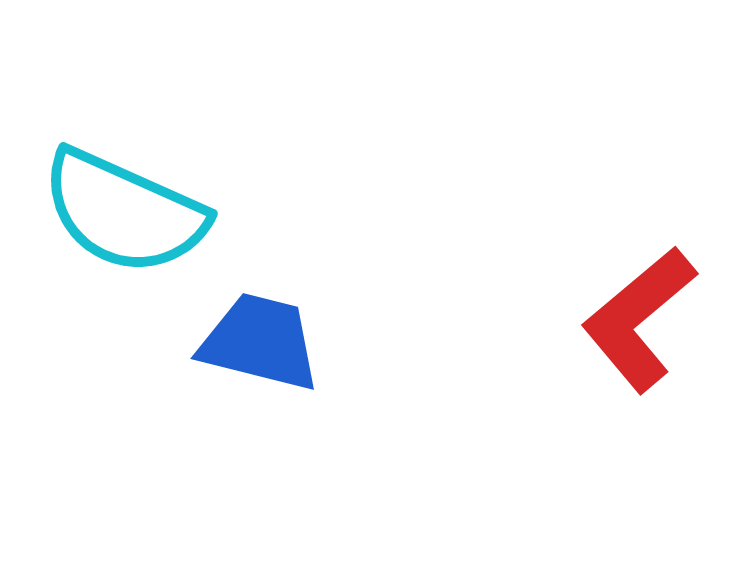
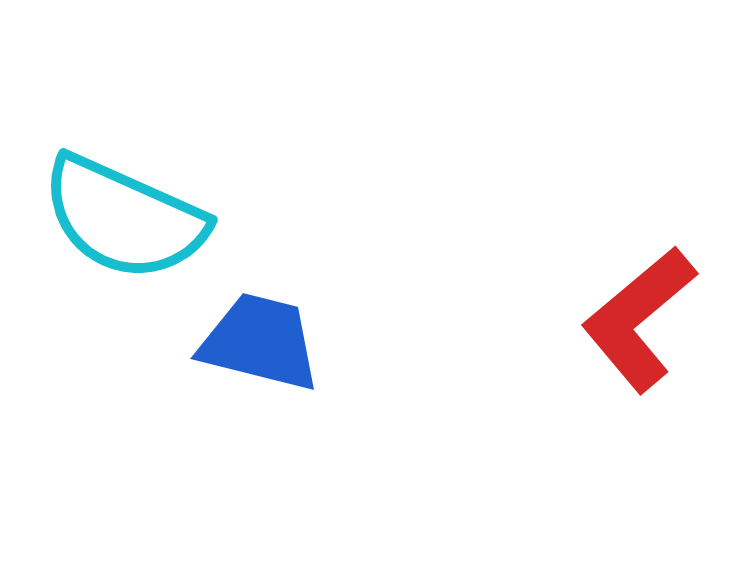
cyan semicircle: moved 6 px down
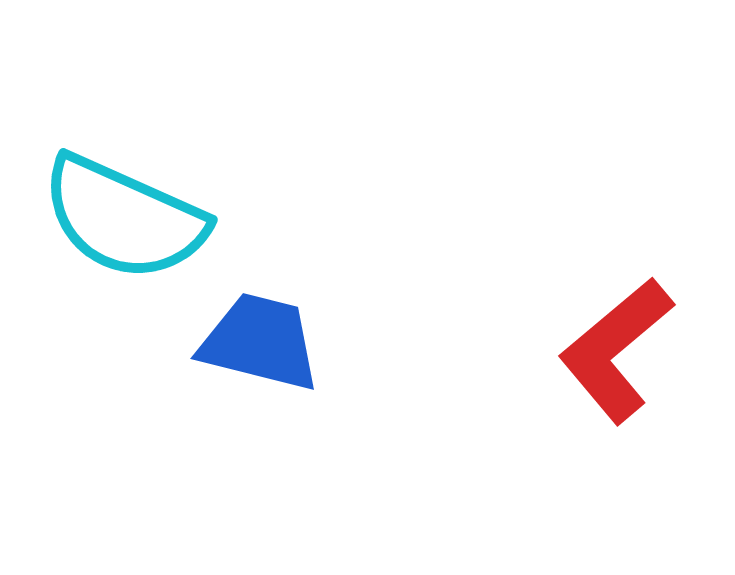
red L-shape: moved 23 px left, 31 px down
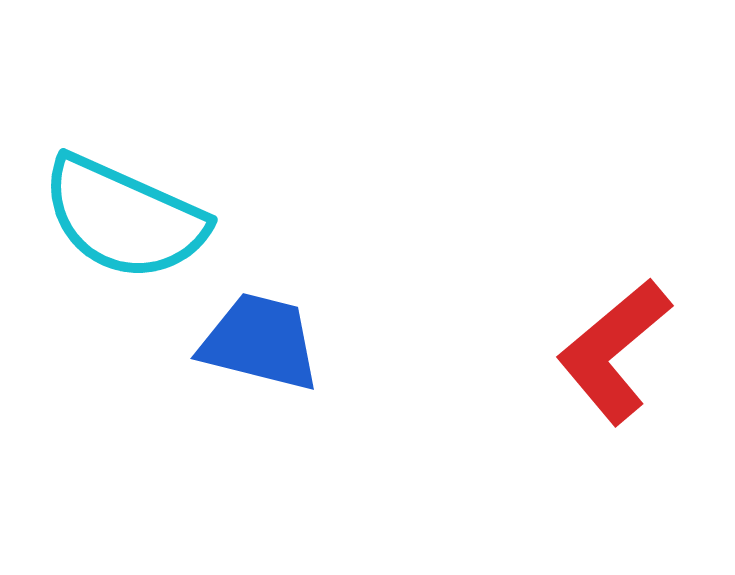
red L-shape: moved 2 px left, 1 px down
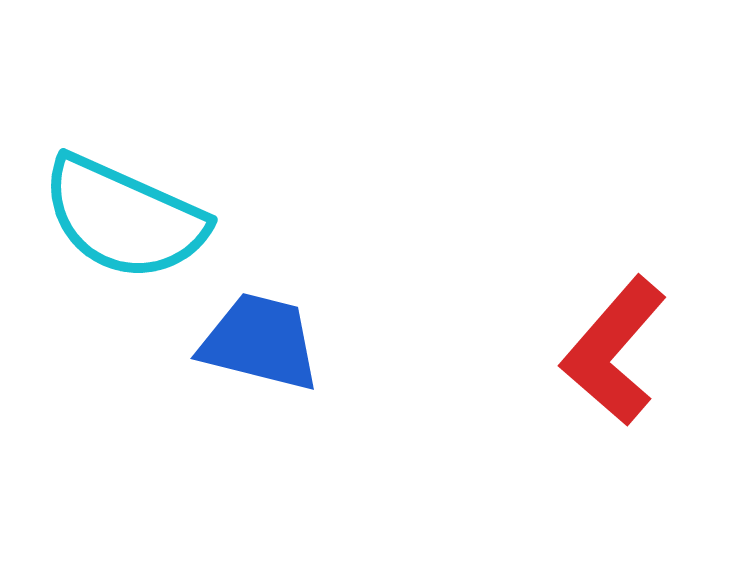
red L-shape: rotated 9 degrees counterclockwise
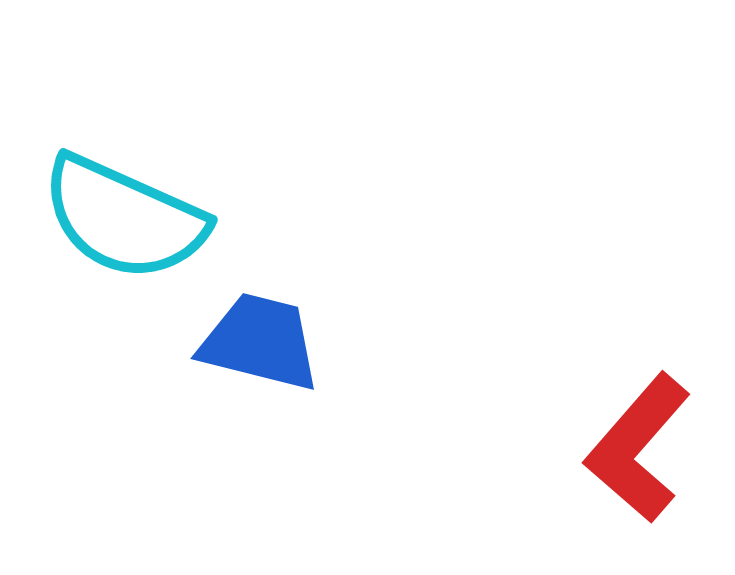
red L-shape: moved 24 px right, 97 px down
